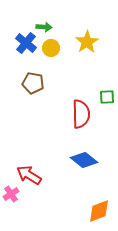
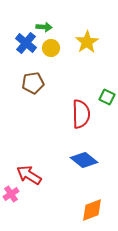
brown pentagon: rotated 20 degrees counterclockwise
green square: rotated 28 degrees clockwise
orange diamond: moved 7 px left, 1 px up
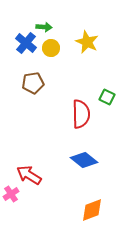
yellow star: rotated 15 degrees counterclockwise
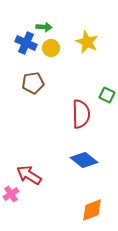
blue cross: rotated 15 degrees counterclockwise
green square: moved 2 px up
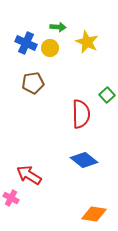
green arrow: moved 14 px right
yellow circle: moved 1 px left
green square: rotated 21 degrees clockwise
pink cross: moved 4 px down; rotated 28 degrees counterclockwise
orange diamond: moved 2 px right, 4 px down; rotated 30 degrees clockwise
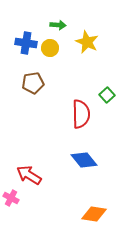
green arrow: moved 2 px up
blue cross: rotated 15 degrees counterclockwise
blue diamond: rotated 12 degrees clockwise
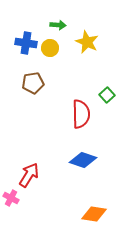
blue diamond: moved 1 px left; rotated 32 degrees counterclockwise
red arrow: rotated 90 degrees clockwise
